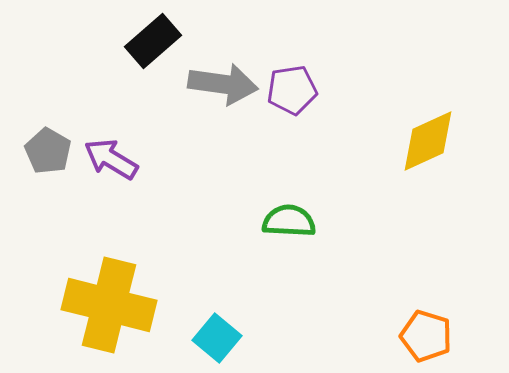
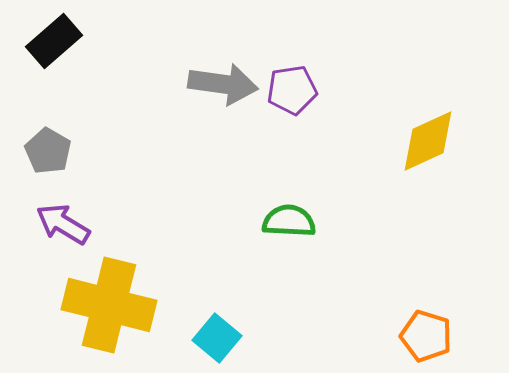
black rectangle: moved 99 px left
purple arrow: moved 48 px left, 65 px down
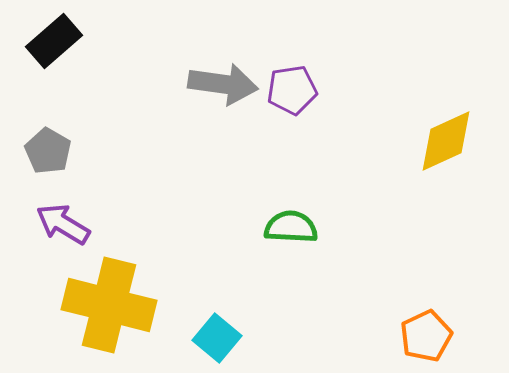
yellow diamond: moved 18 px right
green semicircle: moved 2 px right, 6 px down
orange pentagon: rotated 30 degrees clockwise
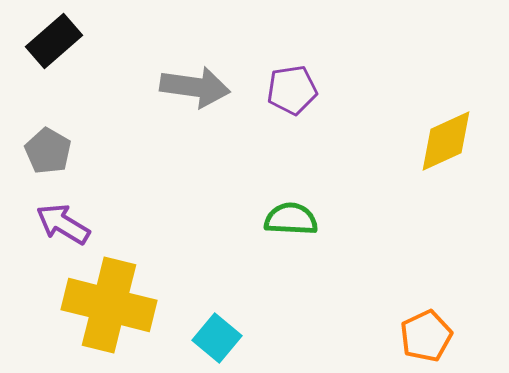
gray arrow: moved 28 px left, 3 px down
green semicircle: moved 8 px up
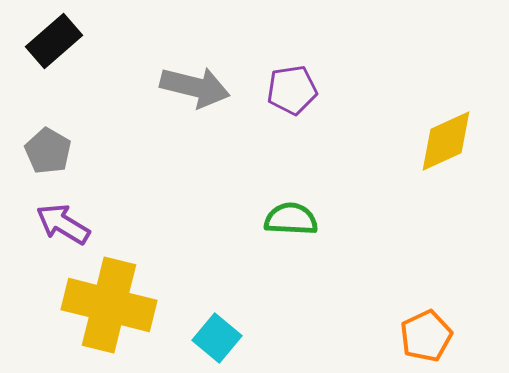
gray arrow: rotated 6 degrees clockwise
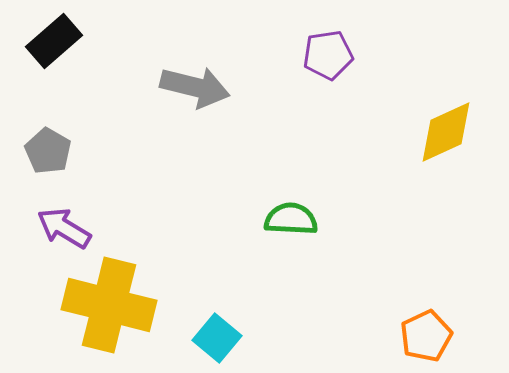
purple pentagon: moved 36 px right, 35 px up
yellow diamond: moved 9 px up
purple arrow: moved 1 px right, 4 px down
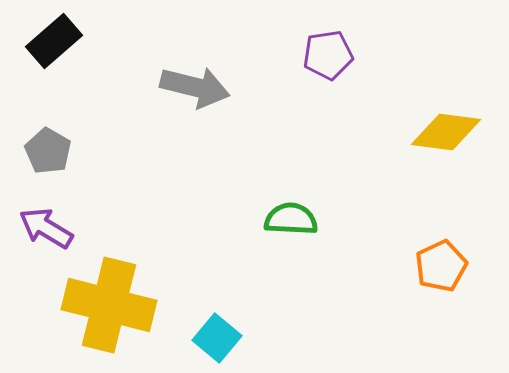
yellow diamond: rotated 32 degrees clockwise
purple arrow: moved 18 px left
orange pentagon: moved 15 px right, 70 px up
